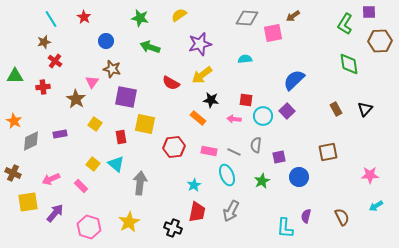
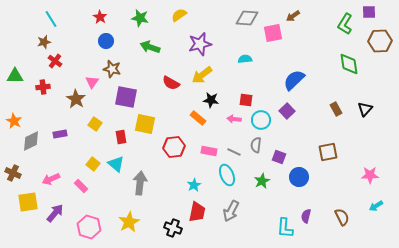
red star at (84, 17): moved 16 px right
cyan circle at (263, 116): moved 2 px left, 4 px down
purple square at (279, 157): rotated 32 degrees clockwise
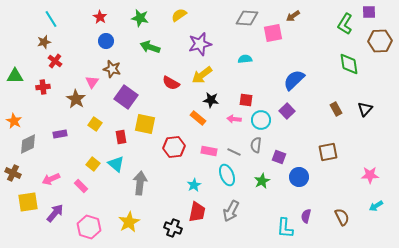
purple square at (126, 97): rotated 25 degrees clockwise
gray diamond at (31, 141): moved 3 px left, 3 px down
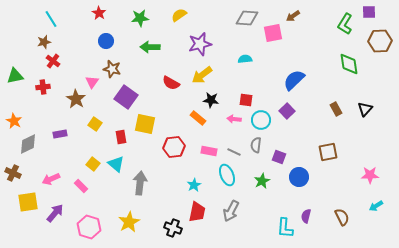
red star at (100, 17): moved 1 px left, 4 px up
green star at (140, 18): rotated 18 degrees counterclockwise
green arrow at (150, 47): rotated 18 degrees counterclockwise
red cross at (55, 61): moved 2 px left
green triangle at (15, 76): rotated 12 degrees counterclockwise
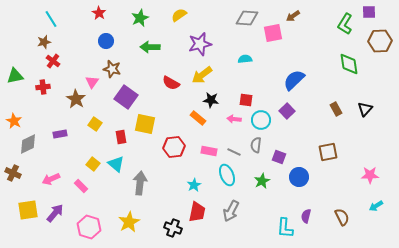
green star at (140, 18): rotated 18 degrees counterclockwise
yellow square at (28, 202): moved 8 px down
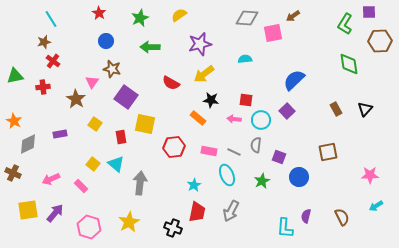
yellow arrow at (202, 75): moved 2 px right, 1 px up
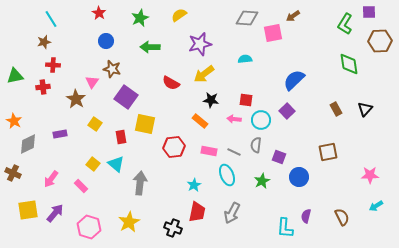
red cross at (53, 61): moved 4 px down; rotated 32 degrees counterclockwise
orange rectangle at (198, 118): moved 2 px right, 3 px down
pink arrow at (51, 179): rotated 30 degrees counterclockwise
gray arrow at (231, 211): moved 1 px right, 2 px down
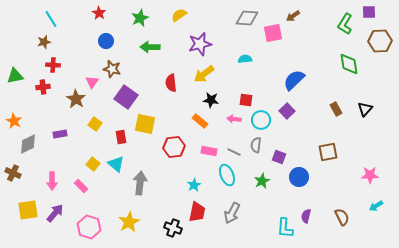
red semicircle at (171, 83): rotated 54 degrees clockwise
pink arrow at (51, 179): moved 1 px right, 2 px down; rotated 36 degrees counterclockwise
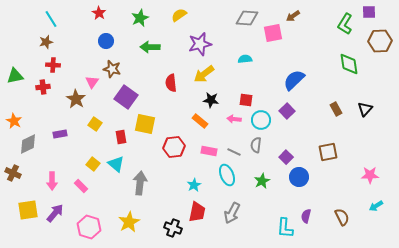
brown star at (44, 42): moved 2 px right
purple square at (279, 157): moved 7 px right; rotated 24 degrees clockwise
